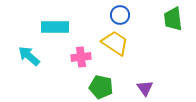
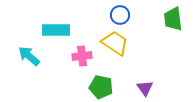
cyan rectangle: moved 1 px right, 3 px down
pink cross: moved 1 px right, 1 px up
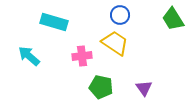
green trapezoid: rotated 25 degrees counterclockwise
cyan rectangle: moved 2 px left, 8 px up; rotated 16 degrees clockwise
purple triangle: moved 1 px left
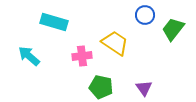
blue circle: moved 25 px right
green trapezoid: moved 10 px down; rotated 70 degrees clockwise
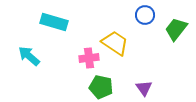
green trapezoid: moved 3 px right
pink cross: moved 7 px right, 2 px down
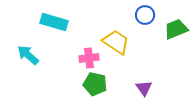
green trapezoid: rotated 30 degrees clockwise
yellow trapezoid: moved 1 px right, 1 px up
cyan arrow: moved 1 px left, 1 px up
green pentagon: moved 6 px left, 3 px up
